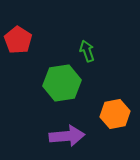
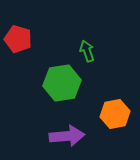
red pentagon: moved 1 px up; rotated 16 degrees counterclockwise
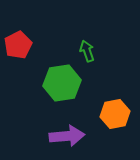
red pentagon: moved 6 px down; rotated 28 degrees clockwise
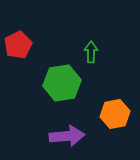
green arrow: moved 4 px right, 1 px down; rotated 20 degrees clockwise
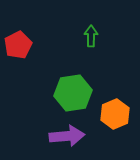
green arrow: moved 16 px up
green hexagon: moved 11 px right, 10 px down
orange hexagon: rotated 12 degrees counterclockwise
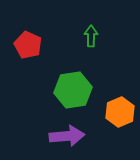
red pentagon: moved 10 px right; rotated 20 degrees counterclockwise
green hexagon: moved 3 px up
orange hexagon: moved 5 px right, 2 px up
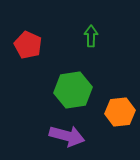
orange hexagon: rotated 16 degrees clockwise
purple arrow: rotated 20 degrees clockwise
